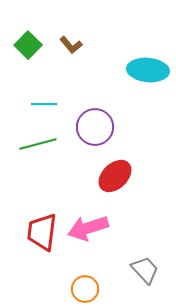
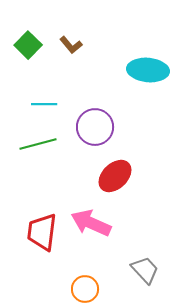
pink arrow: moved 3 px right, 5 px up; rotated 42 degrees clockwise
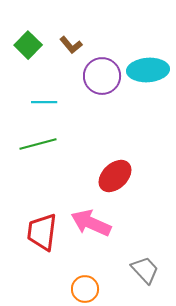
cyan ellipse: rotated 9 degrees counterclockwise
cyan line: moved 2 px up
purple circle: moved 7 px right, 51 px up
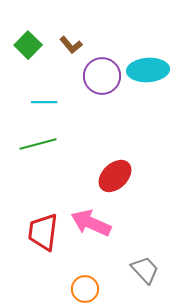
red trapezoid: moved 1 px right
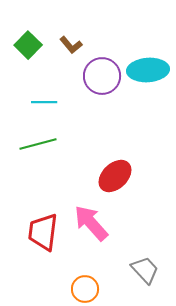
pink arrow: rotated 24 degrees clockwise
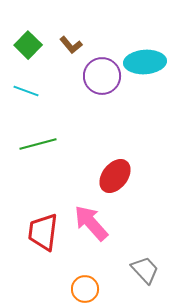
cyan ellipse: moved 3 px left, 8 px up
cyan line: moved 18 px left, 11 px up; rotated 20 degrees clockwise
red ellipse: rotated 8 degrees counterclockwise
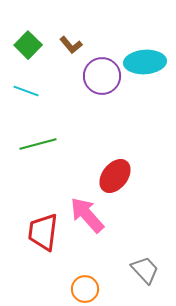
pink arrow: moved 4 px left, 8 px up
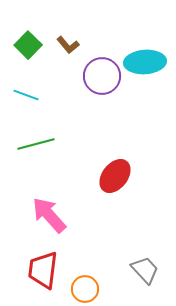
brown L-shape: moved 3 px left
cyan line: moved 4 px down
green line: moved 2 px left
pink arrow: moved 38 px left
red trapezoid: moved 38 px down
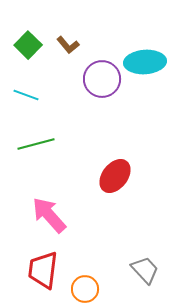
purple circle: moved 3 px down
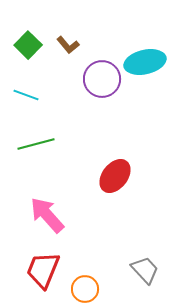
cyan ellipse: rotated 9 degrees counterclockwise
pink arrow: moved 2 px left
red trapezoid: rotated 15 degrees clockwise
